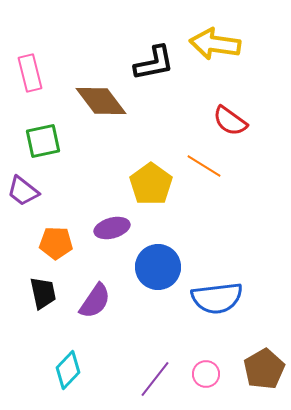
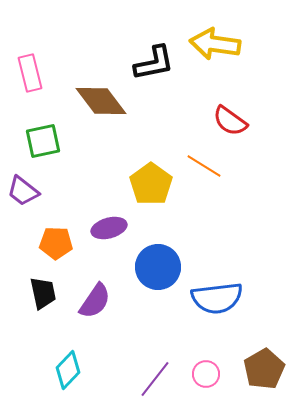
purple ellipse: moved 3 px left
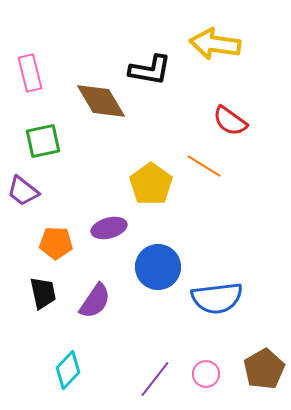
black L-shape: moved 4 px left, 7 px down; rotated 21 degrees clockwise
brown diamond: rotated 6 degrees clockwise
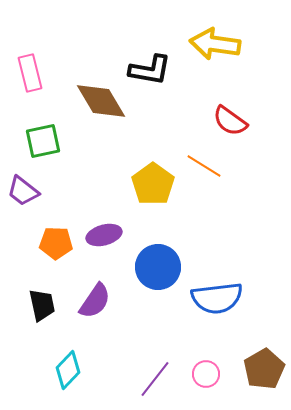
yellow pentagon: moved 2 px right
purple ellipse: moved 5 px left, 7 px down
black trapezoid: moved 1 px left, 12 px down
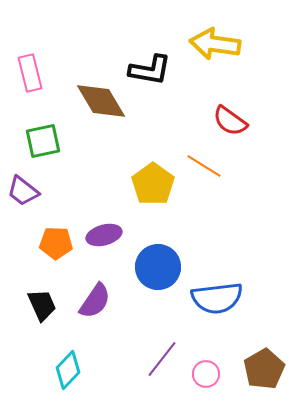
black trapezoid: rotated 12 degrees counterclockwise
purple line: moved 7 px right, 20 px up
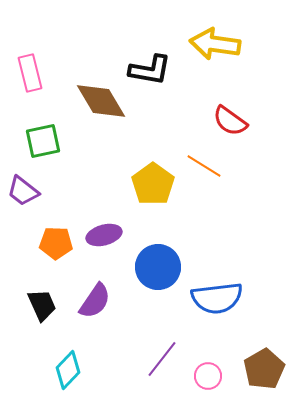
pink circle: moved 2 px right, 2 px down
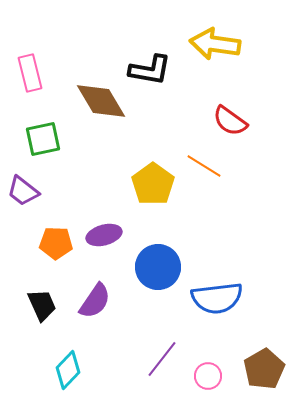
green square: moved 2 px up
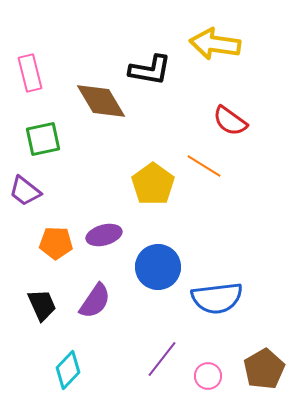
purple trapezoid: moved 2 px right
